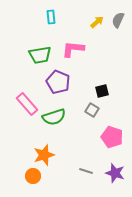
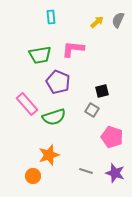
orange star: moved 5 px right
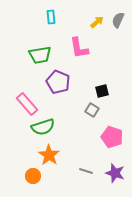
pink L-shape: moved 6 px right, 1 px up; rotated 105 degrees counterclockwise
green semicircle: moved 11 px left, 10 px down
orange star: rotated 20 degrees counterclockwise
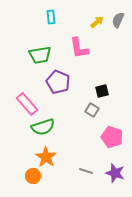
orange star: moved 3 px left, 2 px down
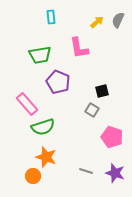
orange star: rotated 15 degrees counterclockwise
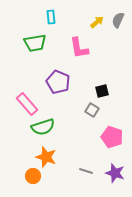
green trapezoid: moved 5 px left, 12 px up
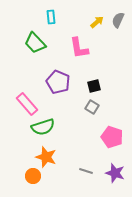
green trapezoid: rotated 55 degrees clockwise
black square: moved 8 px left, 5 px up
gray square: moved 3 px up
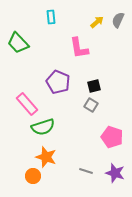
green trapezoid: moved 17 px left
gray square: moved 1 px left, 2 px up
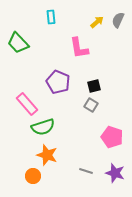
orange star: moved 1 px right, 2 px up
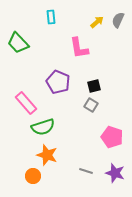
pink rectangle: moved 1 px left, 1 px up
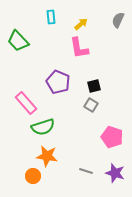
yellow arrow: moved 16 px left, 2 px down
green trapezoid: moved 2 px up
orange star: moved 1 px down; rotated 10 degrees counterclockwise
